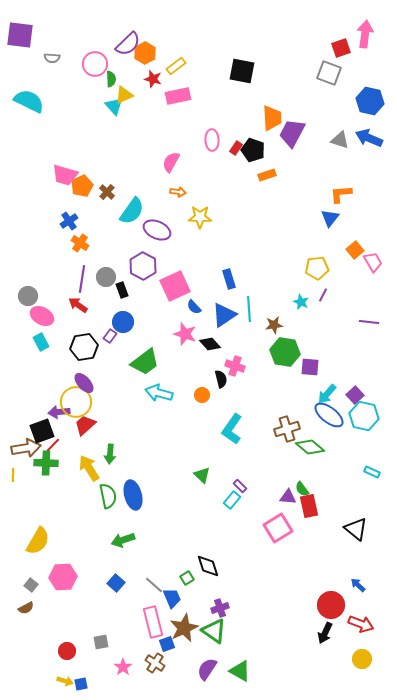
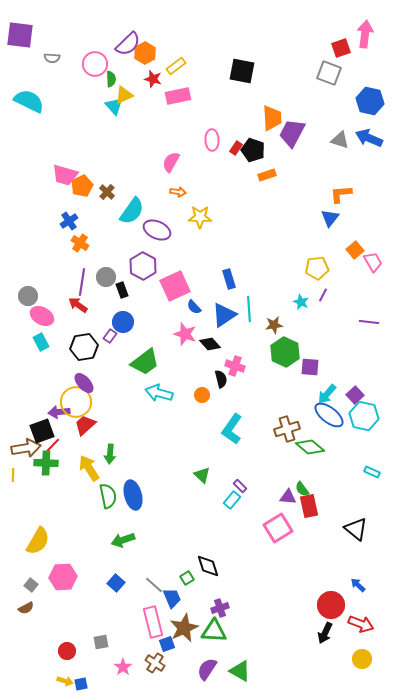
purple line at (82, 279): moved 3 px down
green hexagon at (285, 352): rotated 16 degrees clockwise
green triangle at (214, 631): rotated 32 degrees counterclockwise
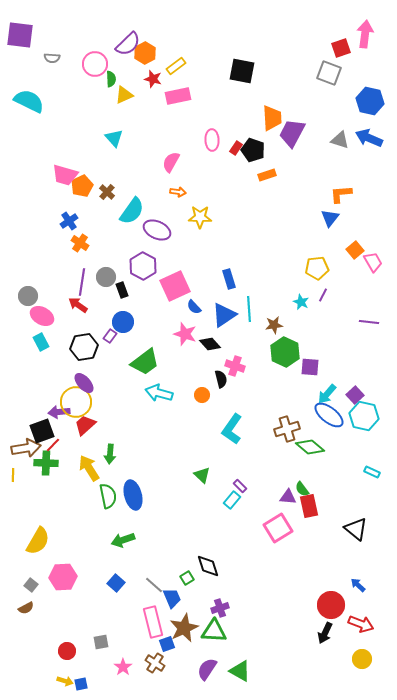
cyan triangle at (114, 106): moved 32 px down
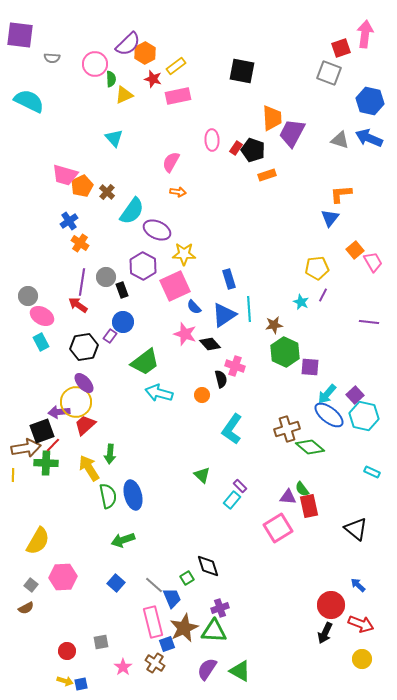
yellow star at (200, 217): moved 16 px left, 37 px down
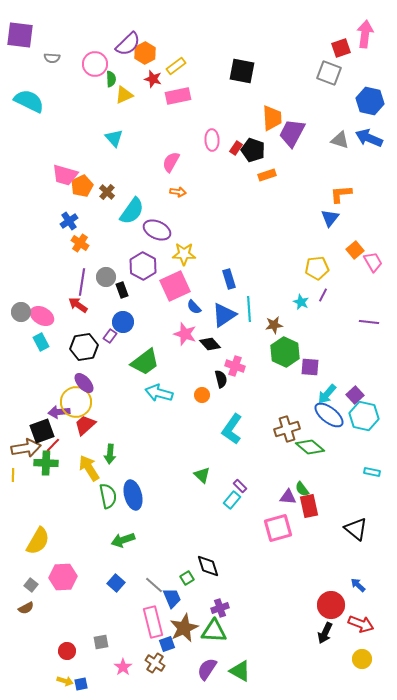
gray circle at (28, 296): moved 7 px left, 16 px down
cyan rectangle at (372, 472): rotated 14 degrees counterclockwise
pink square at (278, 528): rotated 16 degrees clockwise
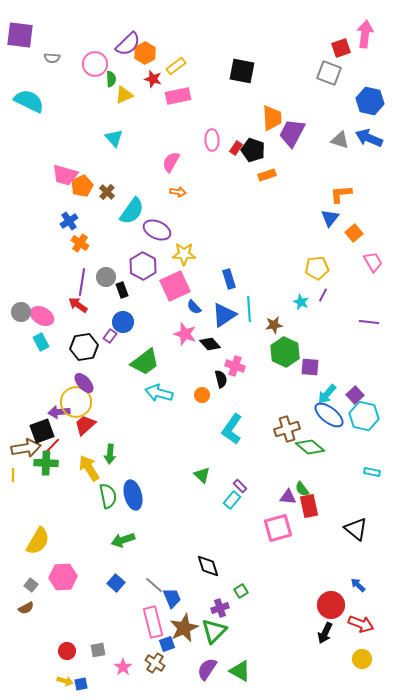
orange square at (355, 250): moved 1 px left, 17 px up
green square at (187, 578): moved 54 px right, 13 px down
green triangle at (214, 631): rotated 48 degrees counterclockwise
gray square at (101, 642): moved 3 px left, 8 px down
